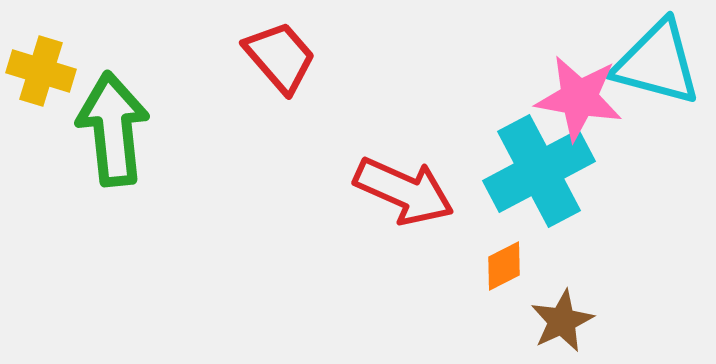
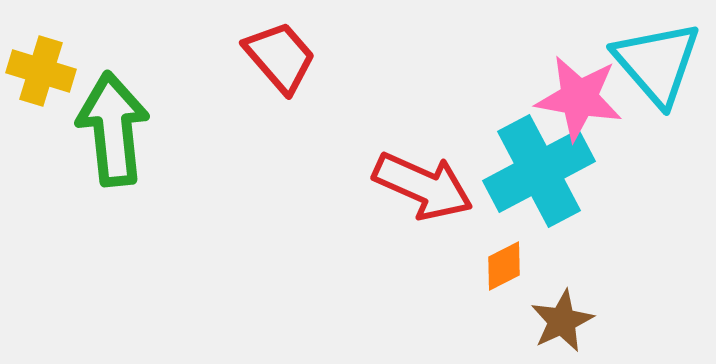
cyan triangle: rotated 34 degrees clockwise
red arrow: moved 19 px right, 5 px up
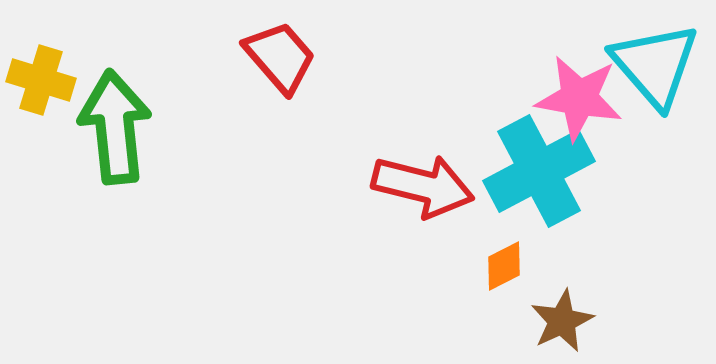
cyan triangle: moved 2 px left, 2 px down
yellow cross: moved 9 px down
green arrow: moved 2 px right, 2 px up
red arrow: rotated 10 degrees counterclockwise
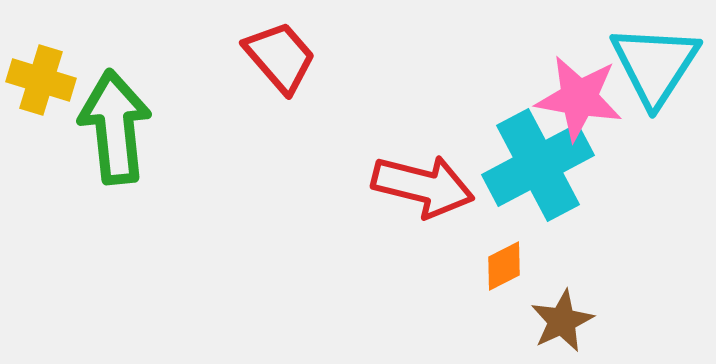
cyan triangle: rotated 14 degrees clockwise
cyan cross: moved 1 px left, 6 px up
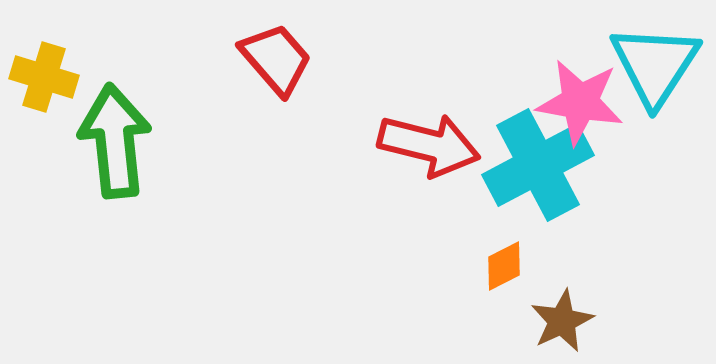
red trapezoid: moved 4 px left, 2 px down
yellow cross: moved 3 px right, 3 px up
pink star: moved 1 px right, 4 px down
green arrow: moved 14 px down
red arrow: moved 6 px right, 41 px up
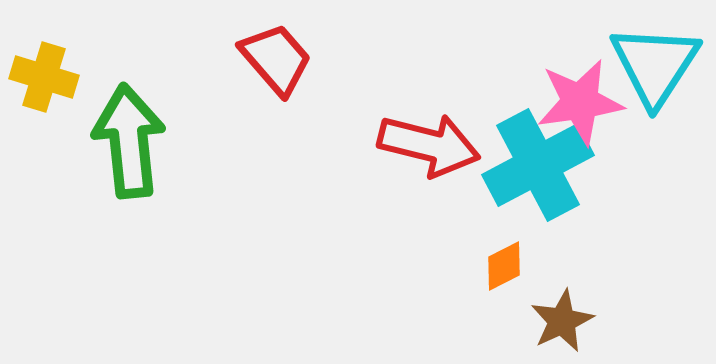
pink star: rotated 18 degrees counterclockwise
green arrow: moved 14 px right
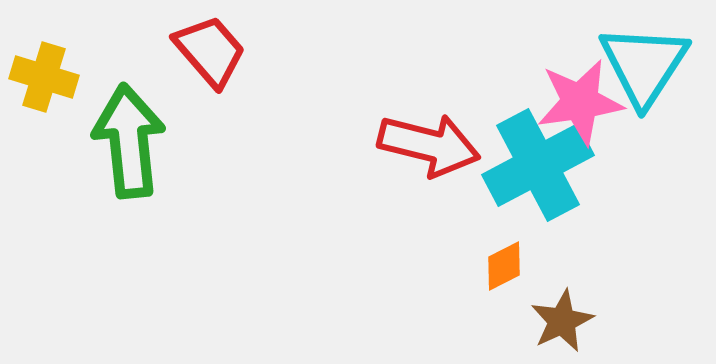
red trapezoid: moved 66 px left, 8 px up
cyan triangle: moved 11 px left
